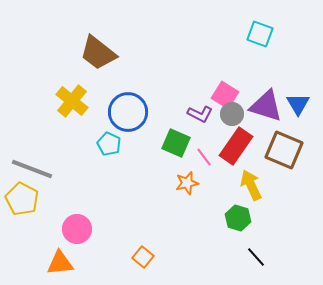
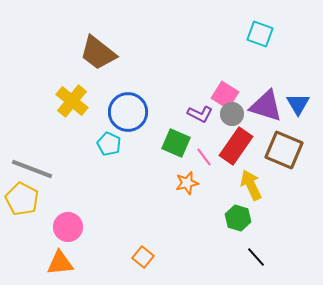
pink circle: moved 9 px left, 2 px up
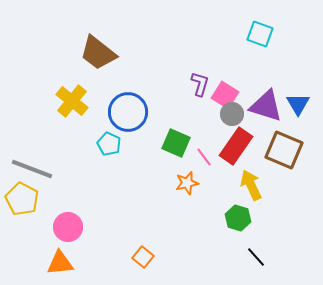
purple L-shape: moved 30 px up; rotated 100 degrees counterclockwise
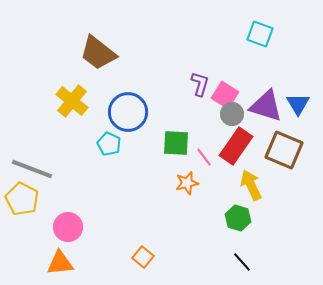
green square: rotated 20 degrees counterclockwise
black line: moved 14 px left, 5 px down
